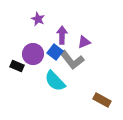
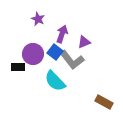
purple arrow: moved 1 px up; rotated 18 degrees clockwise
black rectangle: moved 1 px right, 1 px down; rotated 24 degrees counterclockwise
brown rectangle: moved 2 px right, 2 px down
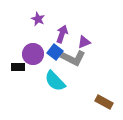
gray L-shape: moved 1 px right, 2 px up; rotated 25 degrees counterclockwise
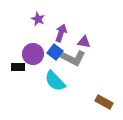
purple arrow: moved 1 px left, 1 px up
purple triangle: rotated 32 degrees clockwise
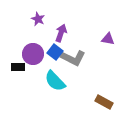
purple triangle: moved 24 px right, 3 px up
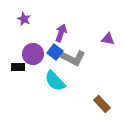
purple star: moved 14 px left
brown rectangle: moved 2 px left, 2 px down; rotated 18 degrees clockwise
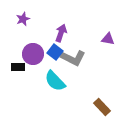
purple star: moved 1 px left; rotated 24 degrees clockwise
brown rectangle: moved 3 px down
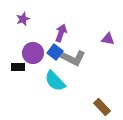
purple circle: moved 1 px up
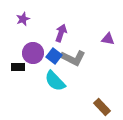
blue square: moved 1 px left, 4 px down
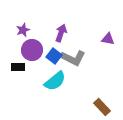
purple star: moved 11 px down
purple circle: moved 1 px left, 3 px up
cyan semicircle: rotated 85 degrees counterclockwise
